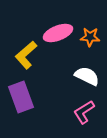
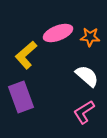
white semicircle: rotated 15 degrees clockwise
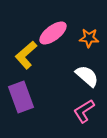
pink ellipse: moved 5 px left; rotated 16 degrees counterclockwise
orange star: moved 1 px left, 1 px down
pink L-shape: moved 1 px up
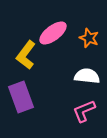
orange star: rotated 18 degrees clockwise
yellow L-shape: rotated 12 degrees counterclockwise
white semicircle: rotated 35 degrees counterclockwise
pink L-shape: rotated 10 degrees clockwise
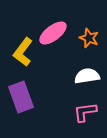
yellow L-shape: moved 3 px left, 3 px up
white semicircle: rotated 15 degrees counterclockwise
pink L-shape: moved 1 px right, 1 px down; rotated 15 degrees clockwise
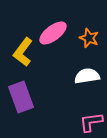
pink L-shape: moved 6 px right, 10 px down
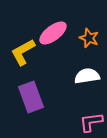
yellow L-shape: rotated 24 degrees clockwise
purple rectangle: moved 10 px right
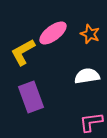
orange star: moved 1 px right, 4 px up
